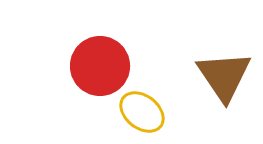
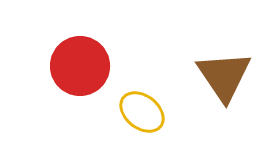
red circle: moved 20 px left
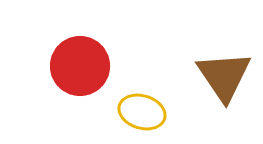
yellow ellipse: rotated 21 degrees counterclockwise
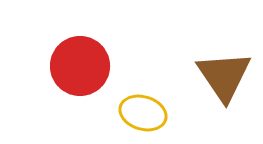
yellow ellipse: moved 1 px right, 1 px down
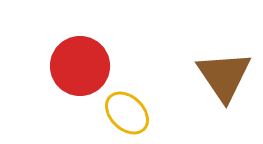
yellow ellipse: moved 16 px left; rotated 27 degrees clockwise
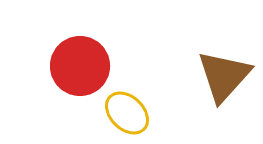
brown triangle: rotated 16 degrees clockwise
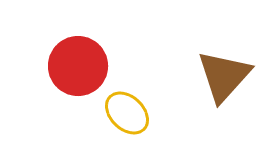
red circle: moved 2 px left
